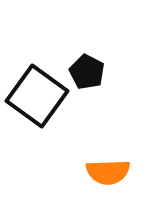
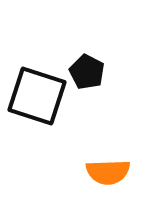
black square: rotated 18 degrees counterclockwise
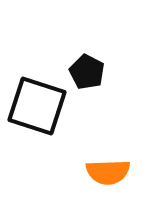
black square: moved 10 px down
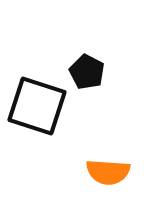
orange semicircle: rotated 6 degrees clockwise
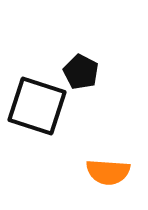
black pentagon: moved 6 px left
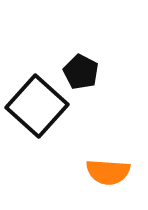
black square: rotated 24 degrees clockwise
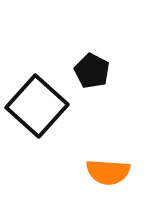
black pentagon: moved 11 px right, 1 px up
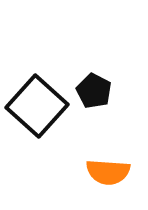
black pentagon: moved 2 px right, 20 px down
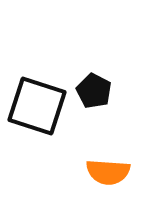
black square: rotated 24 degrees counterclockwise
